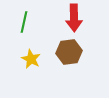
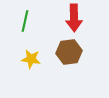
green line: moved 1 px right, 1 px up
yellow star: rotated 18 degrees counterclockwise
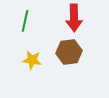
yellow star: moved 1 px right, 1 px down
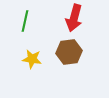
red arrow: rotated 16 degrees clockwise
yellow star: moved 1 px up
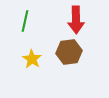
red arrow: moved 2 px right, 2 px down; rotated 16 degrees counterclockwise
yellow star: rotated 24 degrees clockwise
